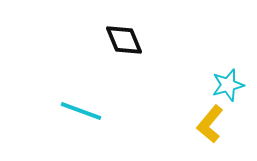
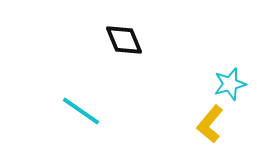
cyan star: moved 2 px right, 1 px up
cyan line: rotated 15 degrees clockwise
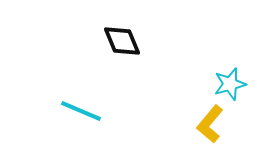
black diamond: moved 2 px left, 1 px down
cyan line: rotated 12 degrees counterclockwise
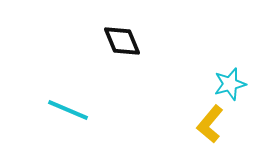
cyan line: moved 13 px left, 1 px up
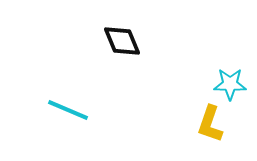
cyan star: rotated 16 degrees clockwise
yellow L-shape: rotated 21 degrees counterclockwise
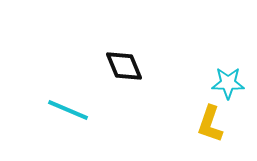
black diamond: moved 2 px right, 25 px down
cyan star: moved 2 px left, 1 px up
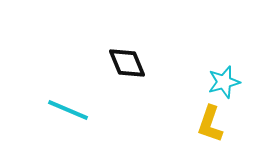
black diamond: moved 3 px right, 3 px up
cyan star: moved 4 px left, 1 px up; rotated 16 degrees counterclockwise
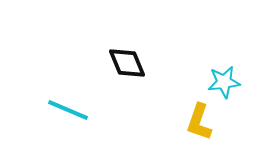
cyan star: rotated 8 degrees clockwise
yellow L-shape: moved 11 px left, 2 px up
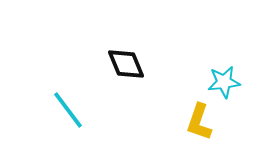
black diamond: moved 1 px left, 1 px down
cyan line: rotated 30 degrees clockwise
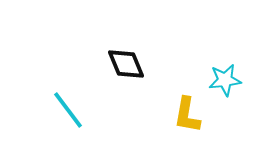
cyan star: moved 1 px right, 2 px up
yellow L-shape: moved 12 px left, 7 px up; rotated 9 degrees counterclockwise
